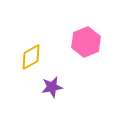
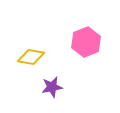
yellow diamond: rotated 40 degrees clockwise
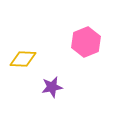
yellow diamond: moved 8 px left, 2 px down; rotated 8 degrees counterclockwise
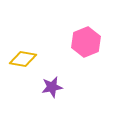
yellow diamond: rotated 8 degrees clockwise
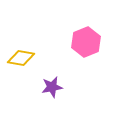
yellow diamond: moved 2 px left, 1 px up
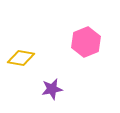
purple star: moved 2 px down
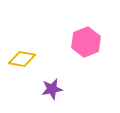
yellow diamond: moved 1 px right, 1 px down
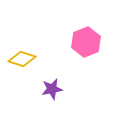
yellow diamond: rotated 8 degrees clockwise
